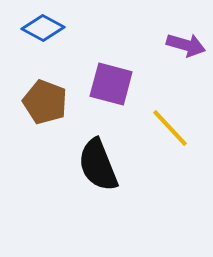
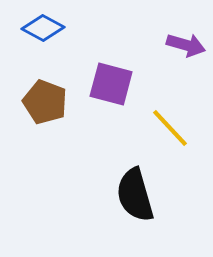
black semicircle: moved 37 px right, 30 px down; rotated 6 degrees clockwise
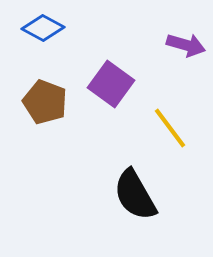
purple square: rotated 21 degrees clockwise
yellow line: rotated 6 degrees clockwise
black semicircle: rotated 14 degrees counterclockwise
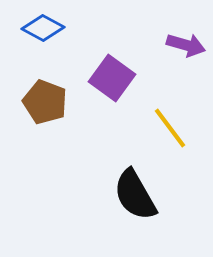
purple square: moved 1 px right, 6 px up
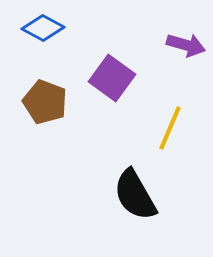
yellow line: rotated 60 degrees clockwise
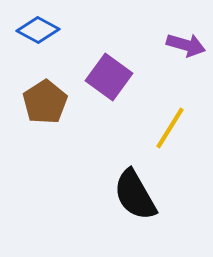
blue diamond: moved 5 px left, 2 px down
purple square: moved 3 px left, 1 px up
brown pentagon: rotated 18 degrees clockwise
yellow line: rotated 9 degrees clockwise
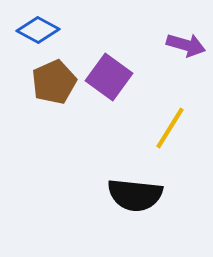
brown pentagon: moved 9 px right, 20 px up; rotated 9 degrees clockwise
black semicircle: rotated 54 degrees counterclockwise
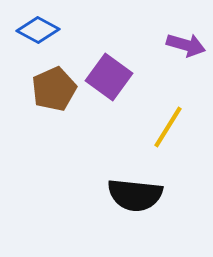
brown pentagon: moved 7 px down
yellow line: moved 2 px left, 1 px up
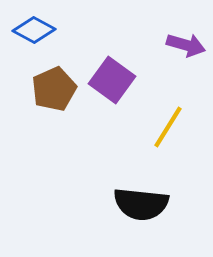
blue diamond: moved 4 px left
purple square: moved 3 px right, 3 px down
black semicircle: moved 6 px right, 9 px down
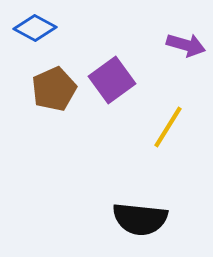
blue diamond: moved 1 px right, 2 px up
purple square: rotated 18 degrees clockwise
black semicircle: moved 1 px left, 15 px down
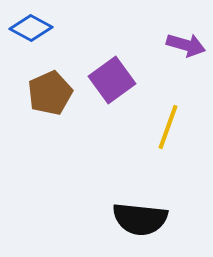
blue diamond: moved 4 px left
brown pentagon: moved 4 px left, 4 px down
yellow line: rotated 12 degrees counterclockwise
